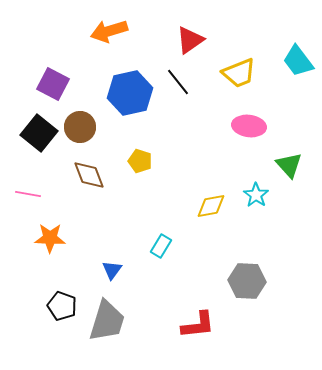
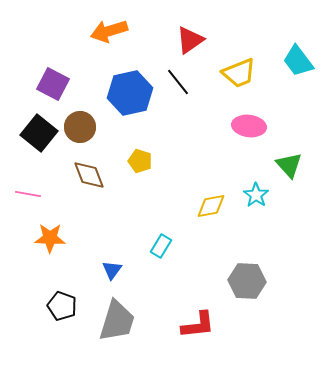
gray trapezoid: moved 10 px right
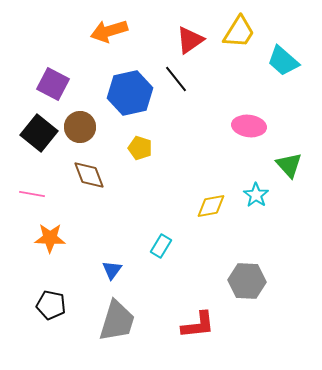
cyan trapezoid: moved 15 px left; rotated 12 degrees counterclockwise
yellow trapezoid: moved 41 px up; rotated 36 degrees counterclockwise
black line: moved 2 px left, 3 px up
yellow pentagon: moved 13 px up
pink line: moved 4 px right
black pentagon: moved 11 px left, 1 px up; rotated 8 degrees counterclockwise
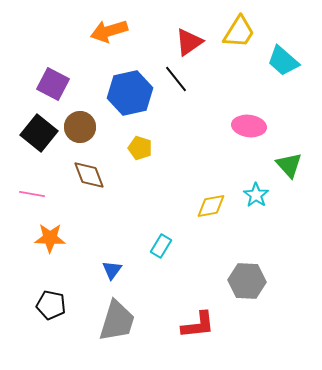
red triangle: moved 1 px left, 2 px down
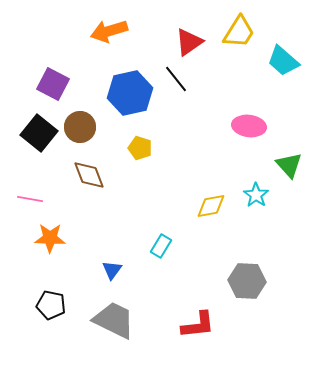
pink line: moved 2 px left, 5 px down
gray trapezoid: moved 3 px left, 1 px up; rotated 81 degrees counterclockwise
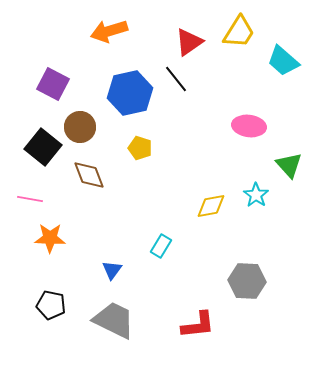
black square: moved 4 px right, 14 px down
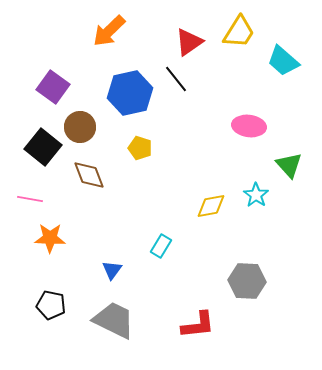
orange arrow: rotated 27 degrees counterclockwise
purple square: moved 3 px down; rotated 8 degrees clockwise
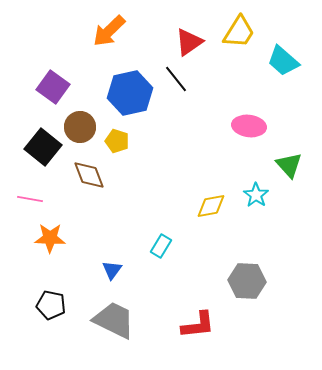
yellow pentagon: moved 23 px left, 7 px up
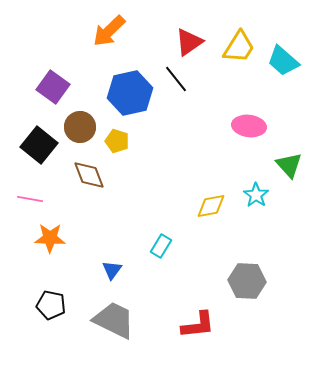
yellow trapezoid: moved 15 px down
black square: moved 4 px left, 2 px up
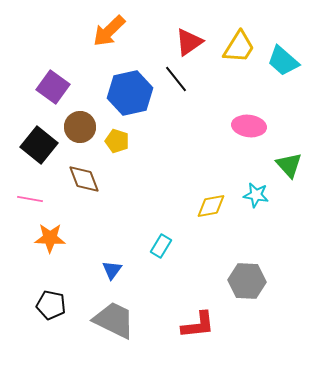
brown diamond: moved 5 px left, 4 px down
cyan star: rotated 25 degrees counterclockwise
